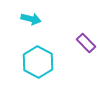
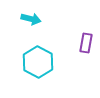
purple rectangle: rotated 54 degrees clockwise
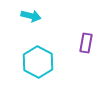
cyan arrow: moved 3 px up
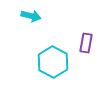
cyan hexagon: moved 15 px right
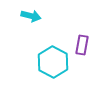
purple rectangle: moved 4 px left, 2 px down
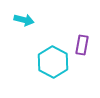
cyan arrow: moved 7 px left, 4 px down
